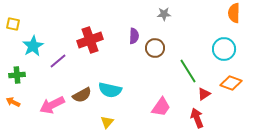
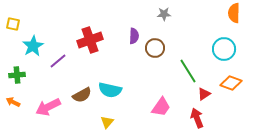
pink arrow: moved 4 px left, 2 px down
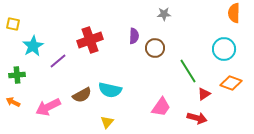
red arrow: rotated 126 degrees clockwise
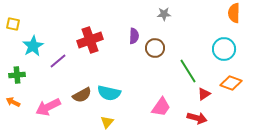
cyan semicircle: moved 1 px left, 3 px down
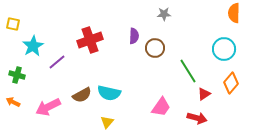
purple line: moved 1 px left, 1 px down
green cross: rotated 21 degrees clockwise
orange diamond: rotated 70 degrees counterclockwise
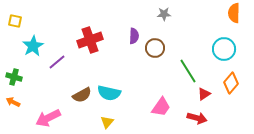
yellow square: moved 2 px right, 3 px up
green cross: moved 3 px left, 2 px down
pink arrow: moved 11 px down
